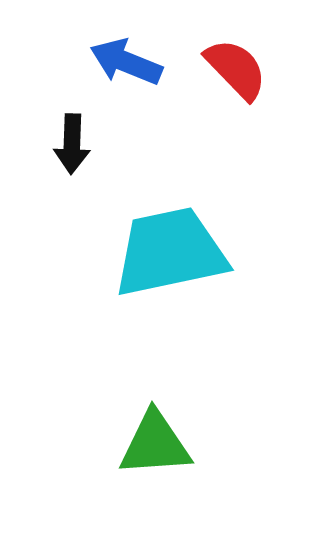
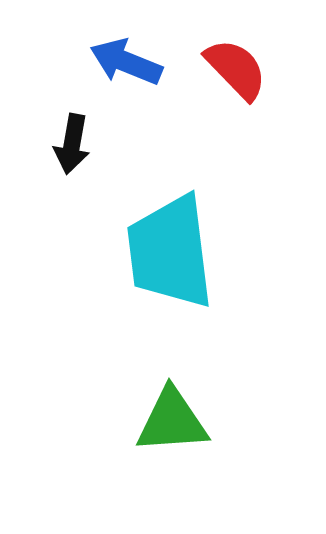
black arrow: rotated 8 degrees clockwise
cyan trapezoid: rotated 85 degrees counterclockwise
green triangle: moved 17 px right, 23 px up
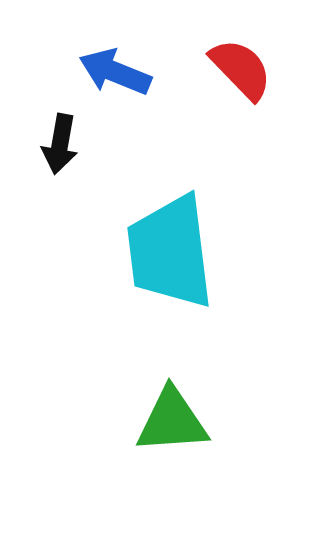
blue arrow: moved 11 px left, 10 px down
red semicircle: moved 5 px right
black arrow: moved 12 px left
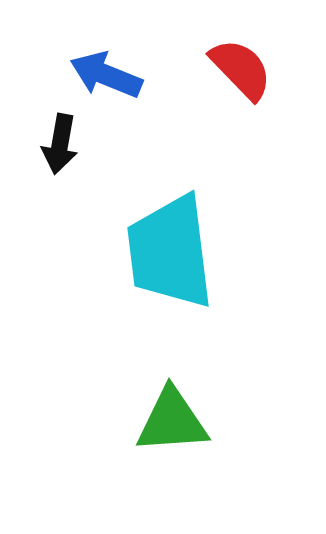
blue arrow: moved 9 px left, 3 px down
